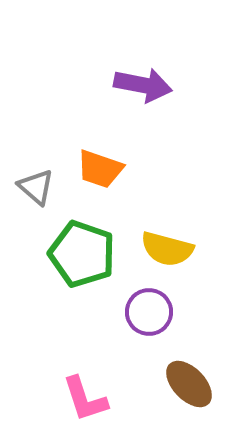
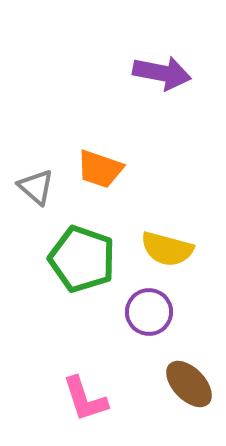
purple arrow: moved 19 px right, 12 px up
green pentagon: moved 5 px down
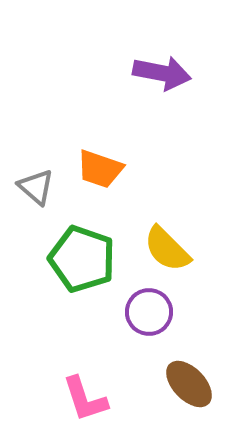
yellow semicircle: rotated 30 degrees clockwise
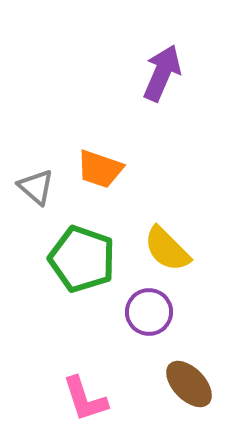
purple arrow: rotated 78 degrees counterclockwise
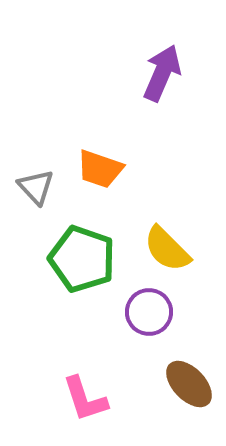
gray triangle: rotated 6 degrees clockwise
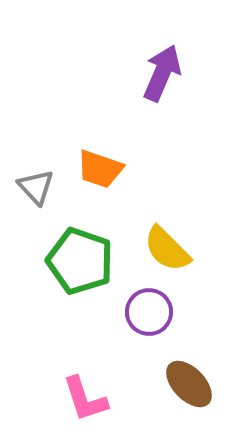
green pentagon: moved 2 px left, 2 px down
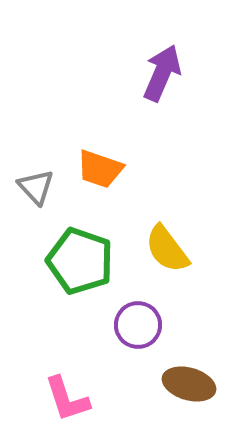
yellow semicircle: rotated 8 degrees clockwise
purple circle: moved 11 px left, 13 px down
brown ellipse: rotated 30 degrees counterclockwise
pink L-shape: moved 18 px left
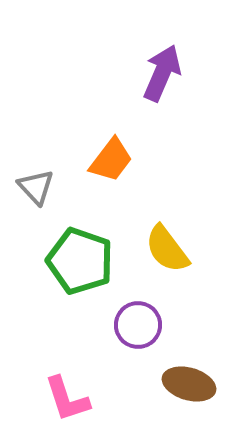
orange trapezoid: moved 11 px right, 9 px up; rotated 72 degrees counterclockwise
